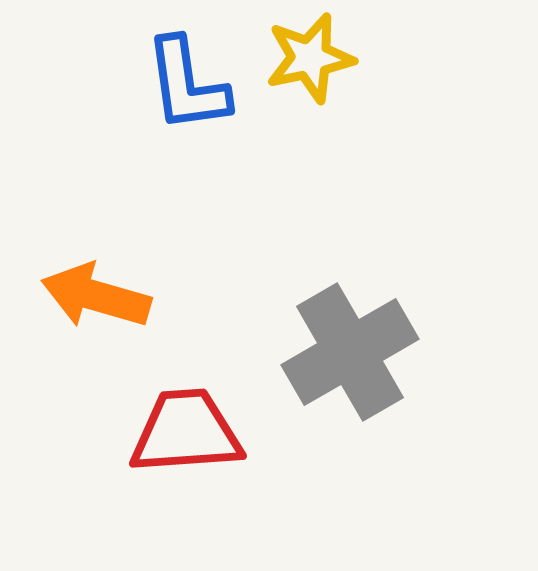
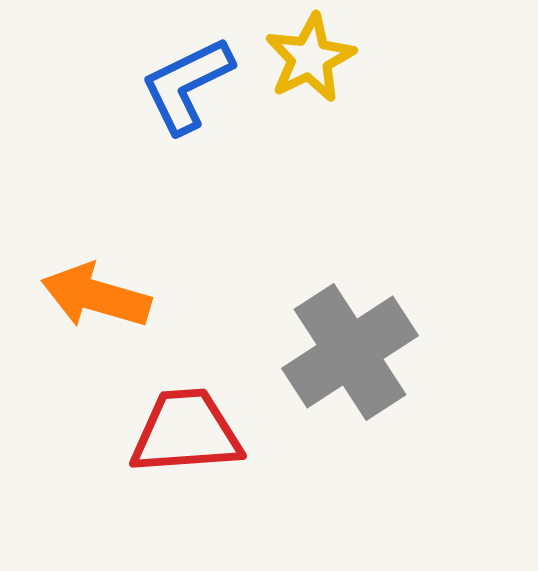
yellow star: rotated 14 degrees counterclockwise
blue L-shape: rotated 72 degrees clockwise
gray cross: rotated 3 degrees counterclockwise
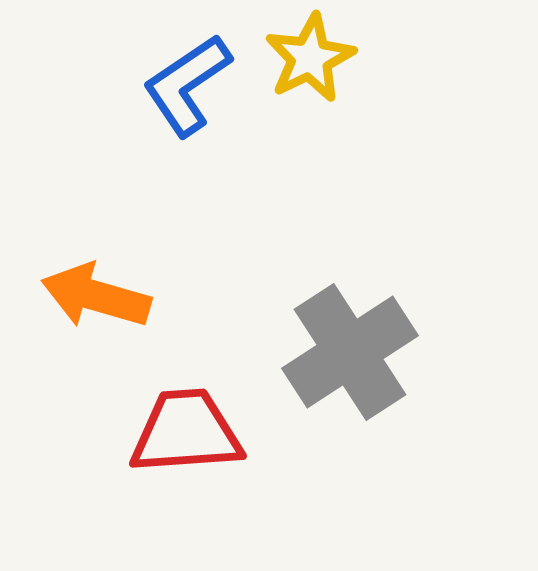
blue L-shape: rotated 8 degrees counterclockwise
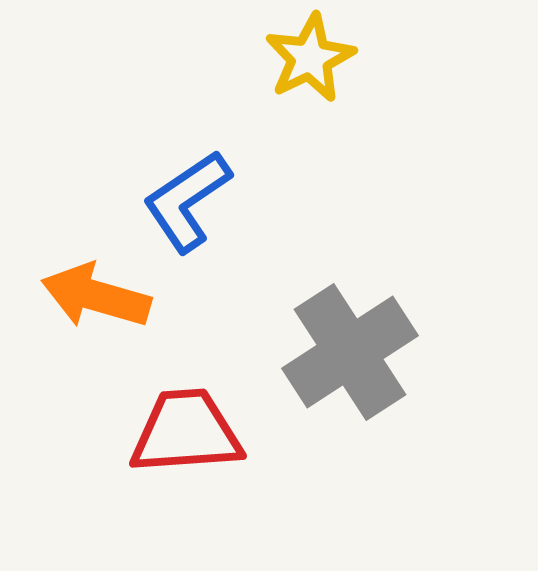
blue L-shape: moved 116 px down
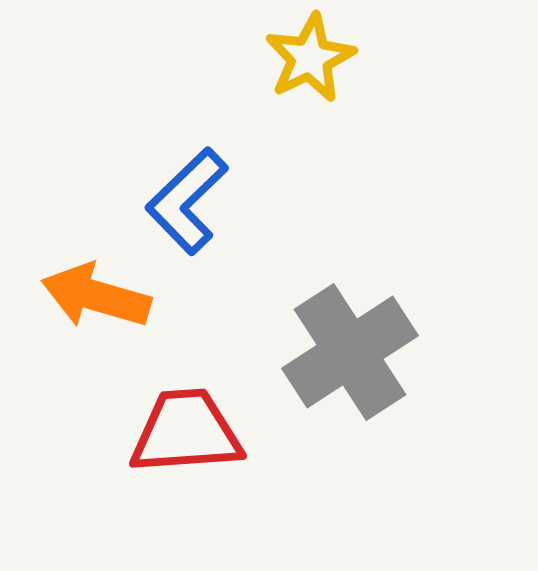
blue L-shape: rotated 10 degrees counterclockwise
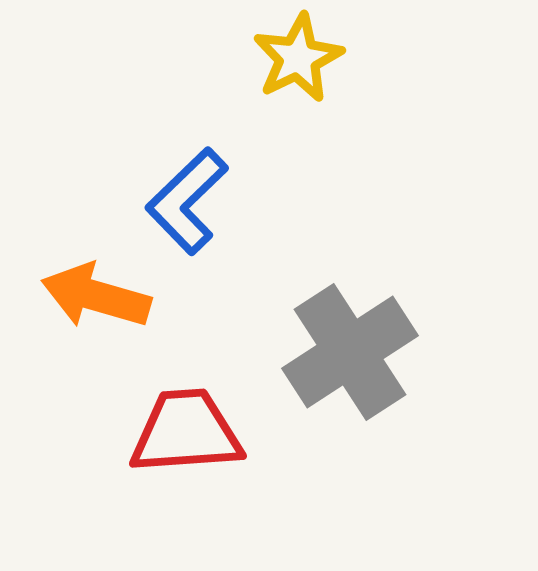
yellow star: moved 12 px left
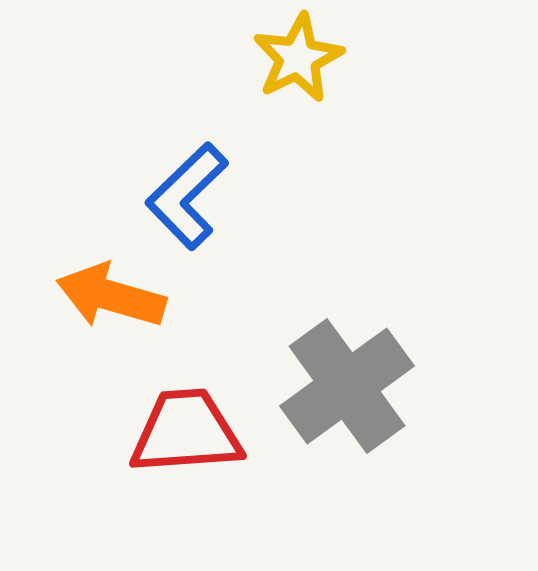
blue L-shape: moved 5 px up
orange arrow: moved 15 px right
gray cross: moved 3 px left, 34 px down; rotated 3 degrees counterclockwise
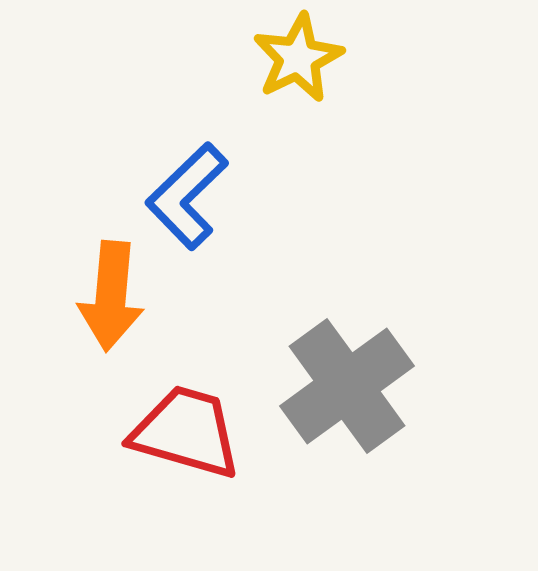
orange arrow: rotated 101 degrees counterclockwise
red trapezoid: rotated 20 degrees clockwise
